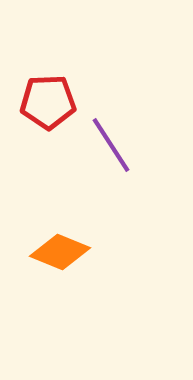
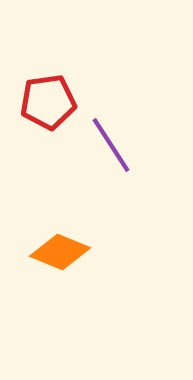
red pentagon: rotated 6 degrees counterclockwise
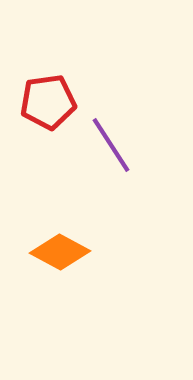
orange diamond: rotated 6 degrees clockwise
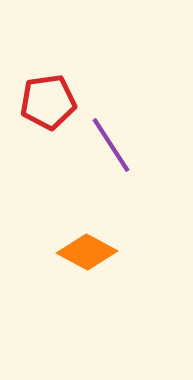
orange diamond: moved 27 px right
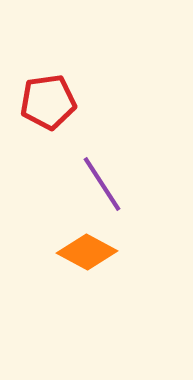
purple line: moved 9 px left, 39 px down
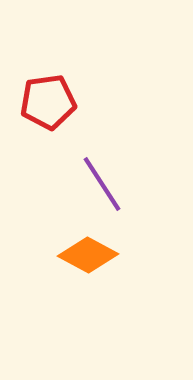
orange diamond: moved 1 px right, 3 px down
